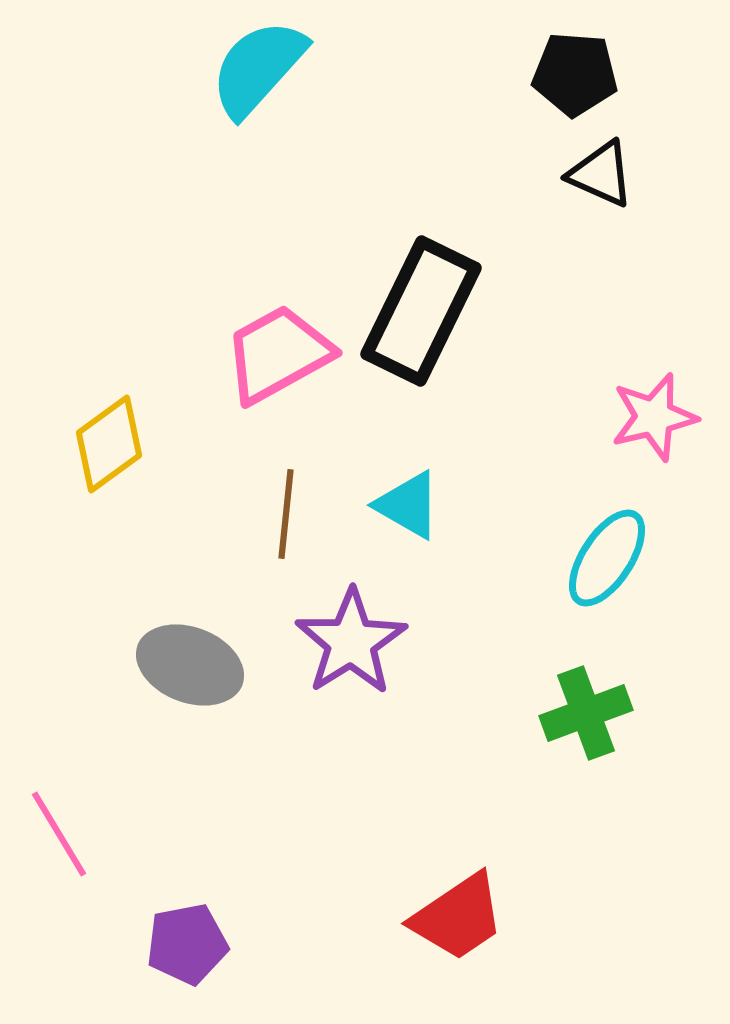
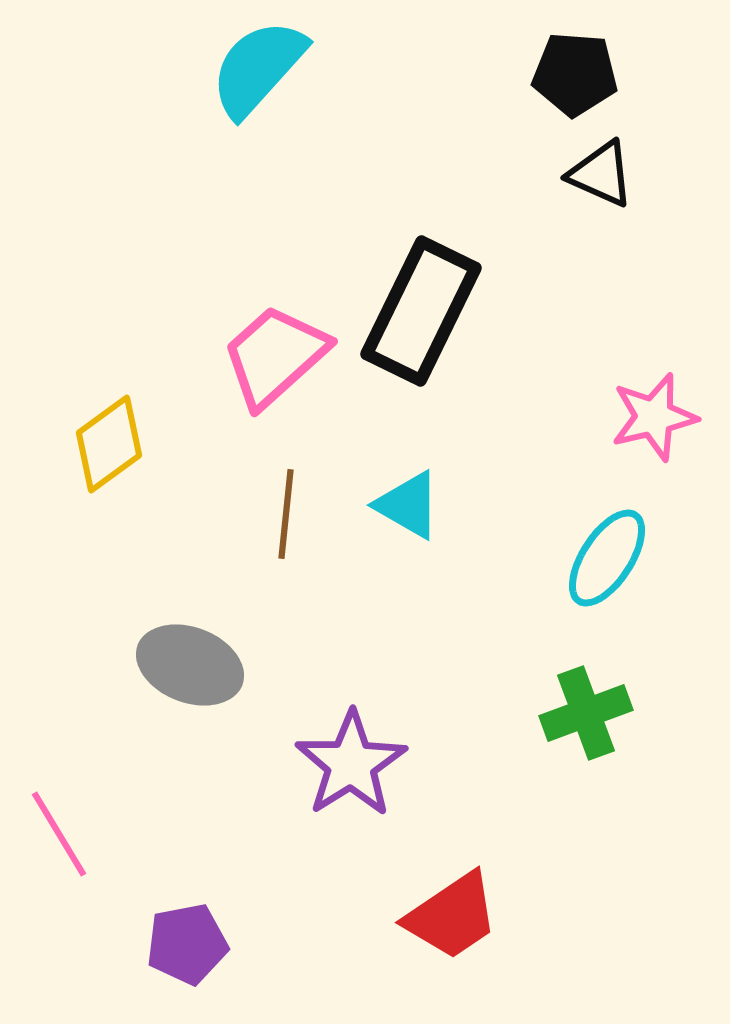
pink trapezoid: moved 3 px left, 2 px down; rotated 13 degrees counterclockwise
purple star: moved 122 px down
red trapezoid: moved 6 px left, 1 px up
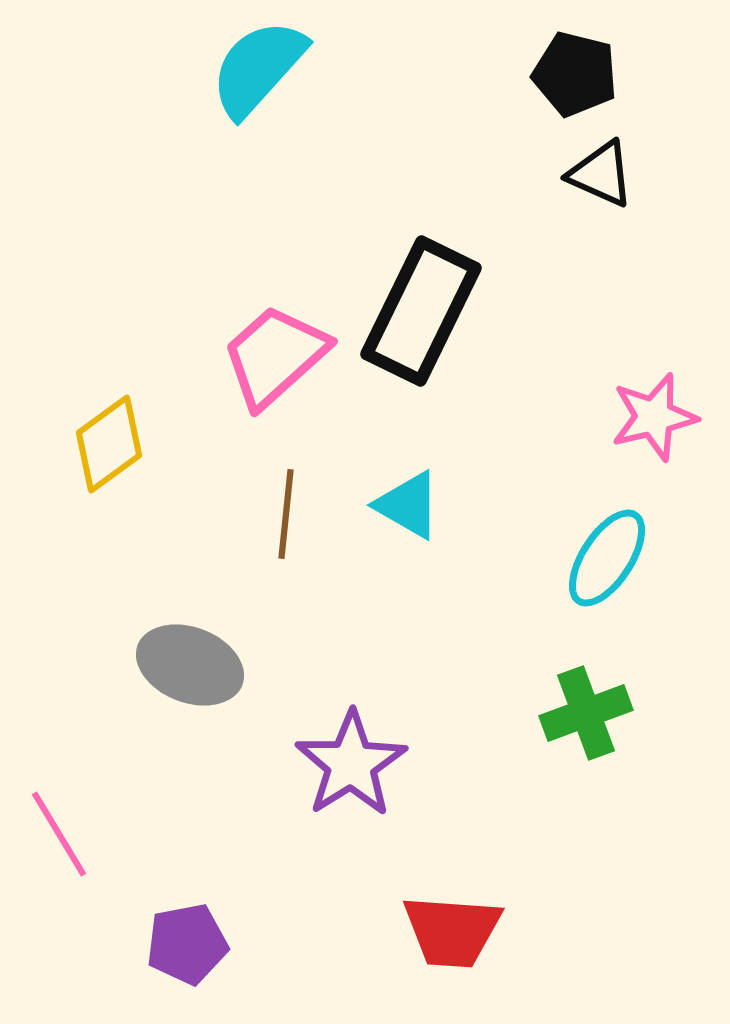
black pentagon: rotated 10 degrees clockwise
red trapezoid: moved 15 px down; rotated 38 degrees clockwise
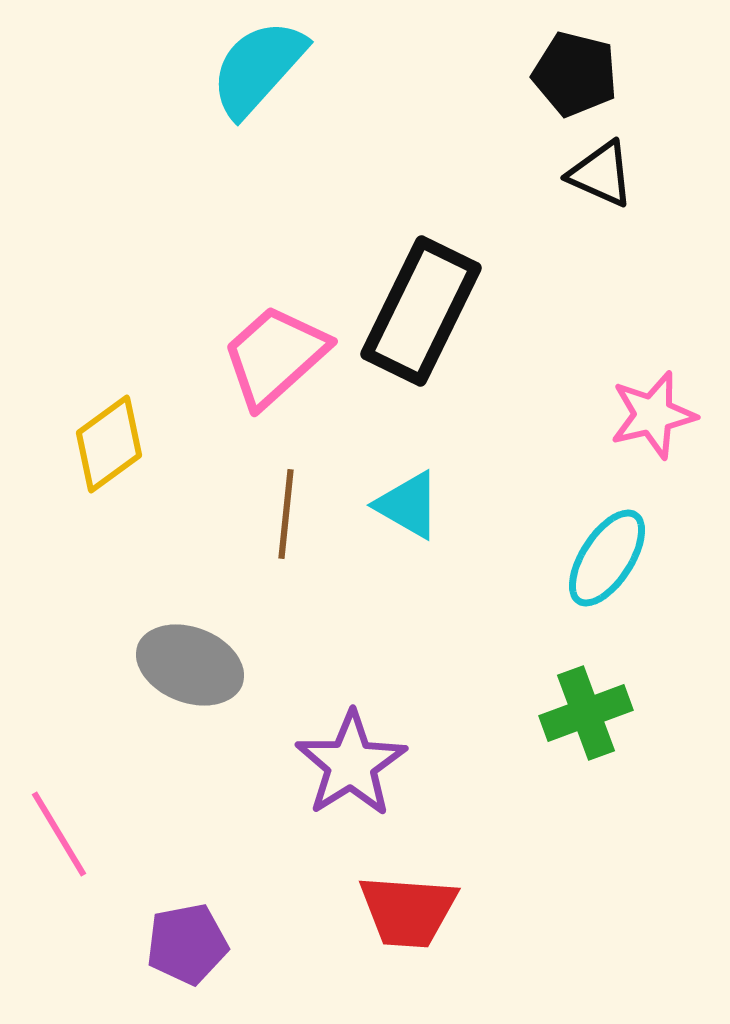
pink star: moved 1 px left, 2 px up
red trapezoid: moved 44 px left, 20 px up
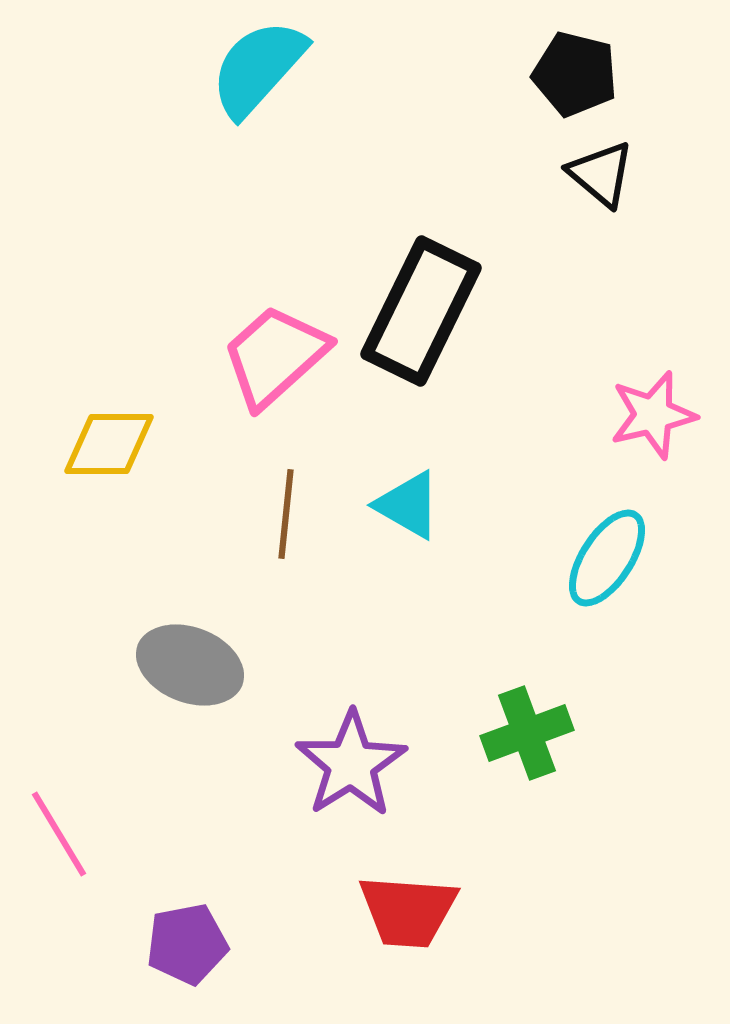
black triangle: rotated 16 degrees clockwise
yellow diamond: rotated 36 degrees clockwise
green cross: moved 59 px left, 20 px down
